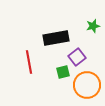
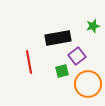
black rectangle: moved 2 px right
purple square: moved 1 px up
green square: moved 1 px left, 1 px up
orange circle: moved 1 px right, 1 px up
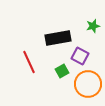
purple square: moved 3 px right; rotated 24 degrees counterclockwise
red line: rotated 15 degrees counterclockwise
green square: rotated 16 degrees counterclockwise
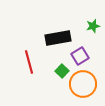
purple square: rotated 30 degrees clockwise
red line: rotated 10 degrees clockwise
green square: rotated 16 degrees counterclockwise
orange circle: moved 5 px left
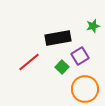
red line: rotated 65 degrees clockwise
green square: moved 4 px up
orange circle: moved 2 px right, 5 px down
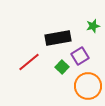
orange circle: moved 3 px right, 3 px up
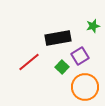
orange circle: moved 3 px left, 1 px down
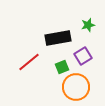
green star: moved 5 px left, 1 px up
purple square: moved 3 px right
green square: rotated 24 degrees clockwise
orange circle: moved 9 px left
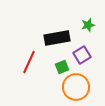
black rectangle: moved 1 px left
purple square: moved 1 px left, 1 px up
red line: rotated 25 degrees counterclockwise
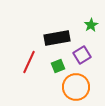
green star: moved 3 px right; rotated 16 degrees counterclockwise
green square: moved 4 px left, 1 px up
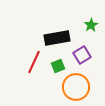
red line: moved 5 px right
